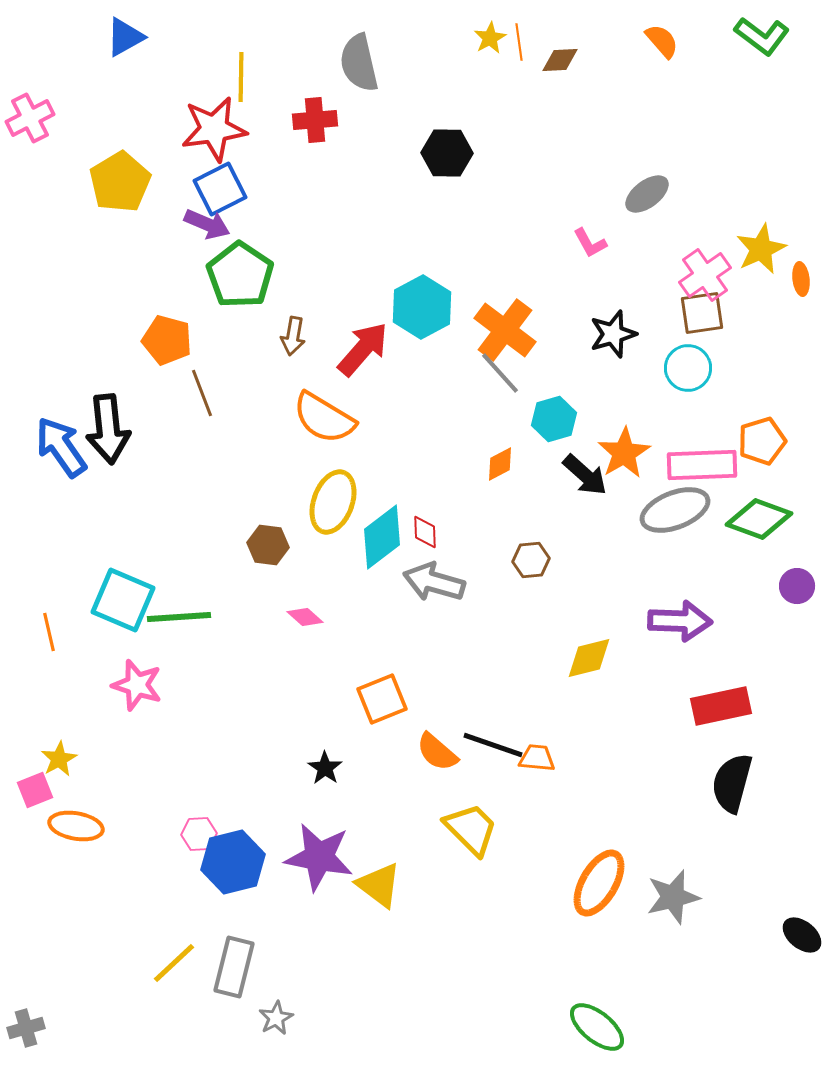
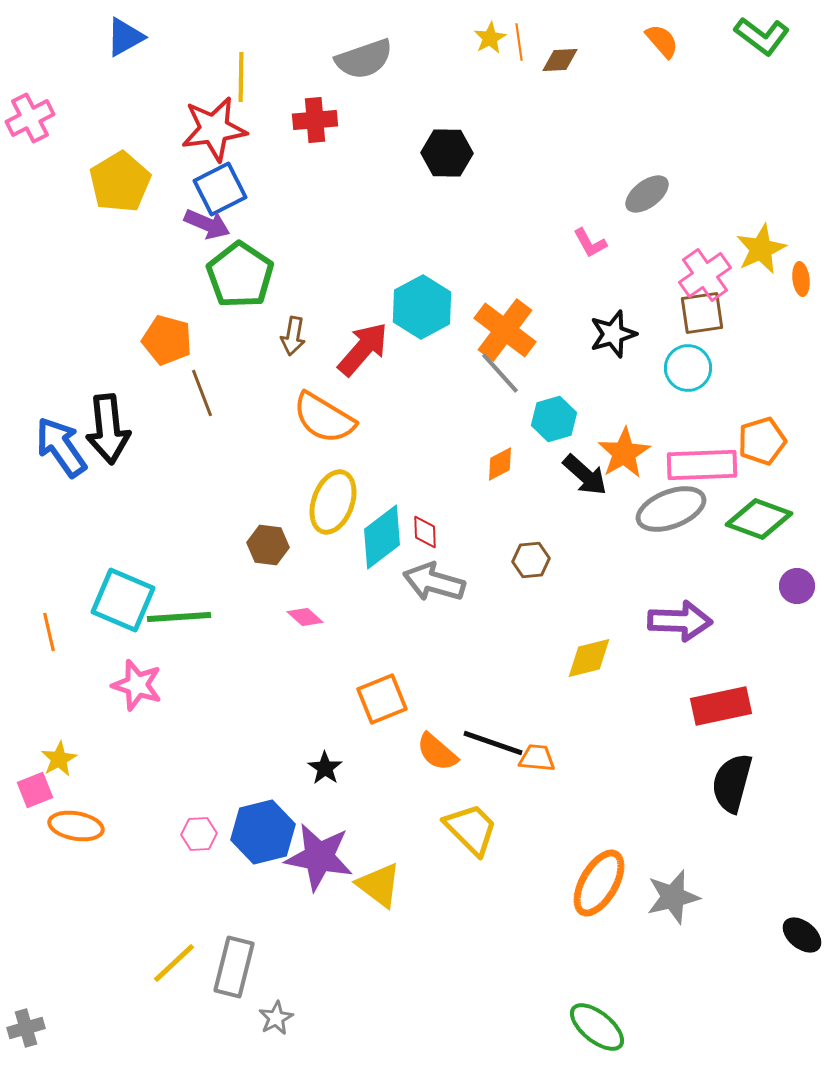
gray semicircle at (359, 63): moved 5 px right, 4 px up; rotated 96 degrees counterclockwise
gray ellipse at (675, 510): moved 4 px left, 1 px up
black line at (493, 745): moved 2 px up
blue hexagon at (233, 862): moved 30 px right, 30 px up
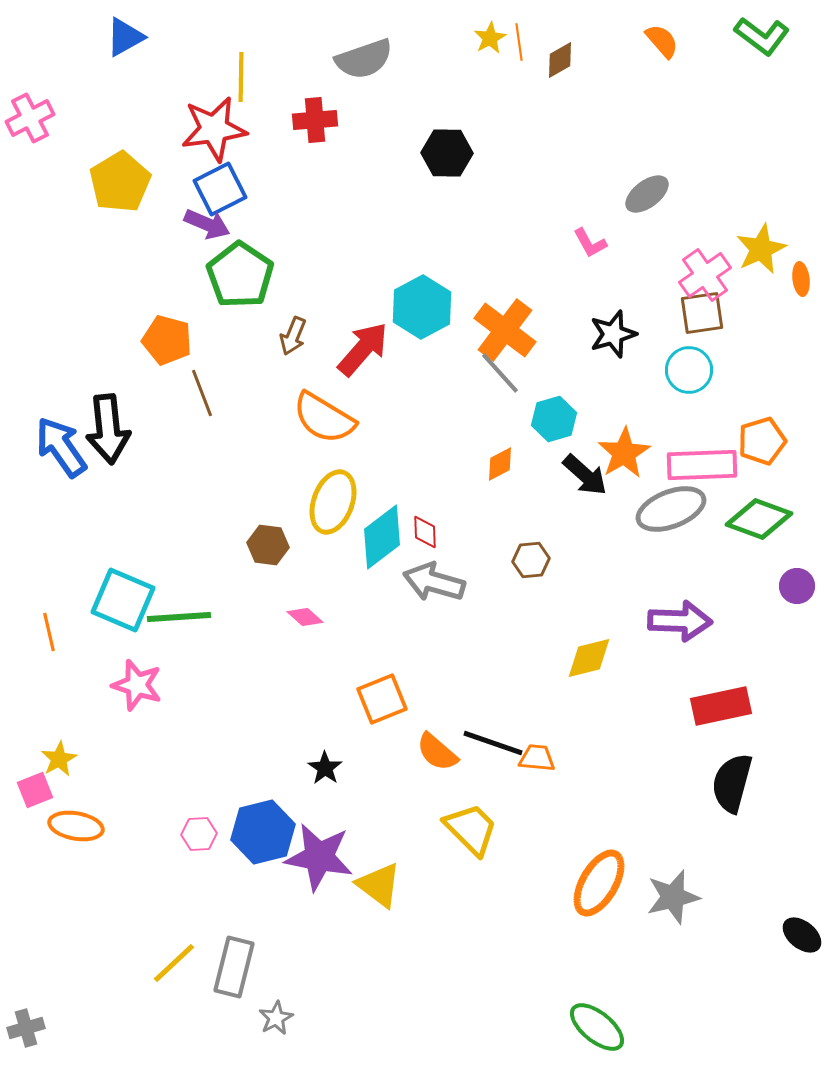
brown diamond at (560, 60): rotated 27 degrees counterclockwise
brown arrow at (293, 336): rotated 12 degrees clockwise
cyan circle at (688, 368): moved 1 px right, 2 px down
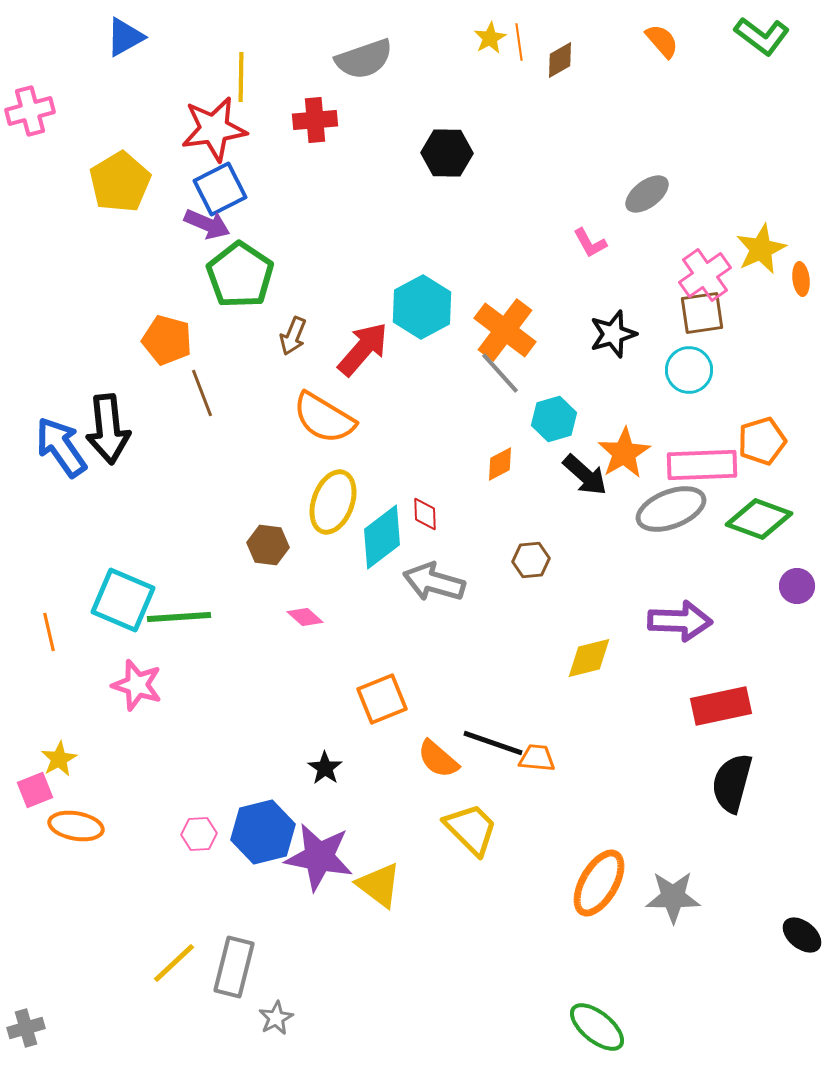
pink cross at (30, 118): moved 7 px up; rotated 12 degrees clockwise
red diamond at (425, 532): moved 18 px up
orange semicircle at (437, 752): moved 1 px right, 7 px down
gray star at (673, 897): rotated 14 degrees clockwise
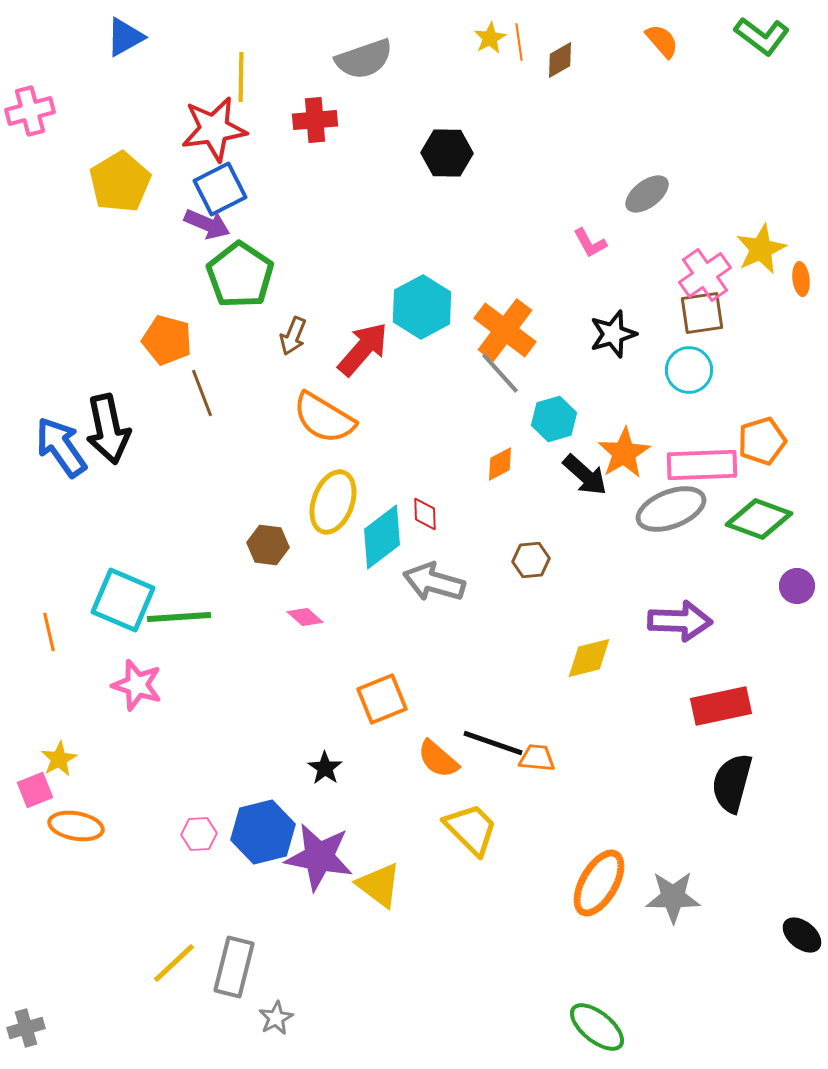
black arrow at (108, 429): rotated 6 degrees counterclockwise
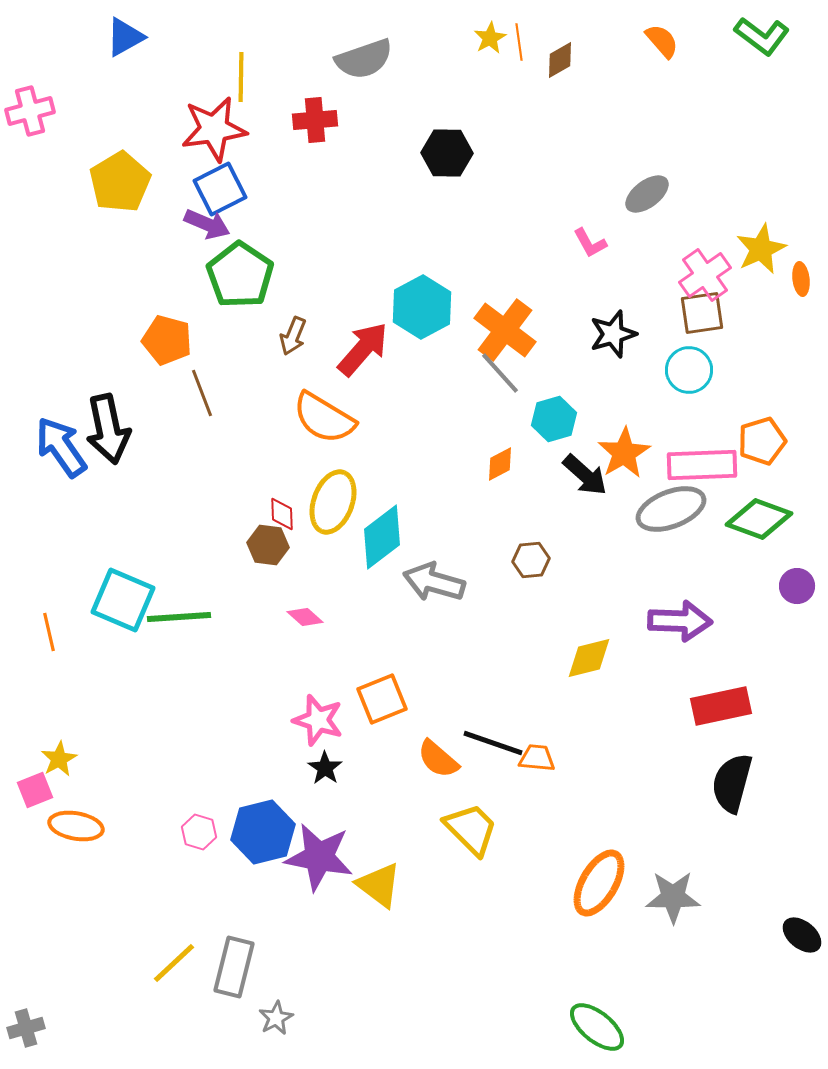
red diamond at (425, 514): moved 143 px left
pink star at (137, 685): moved 181 px right, 35 px down
pink hexagon at (199, 834): moved 2 px up; rotated 20 degrees clockwise
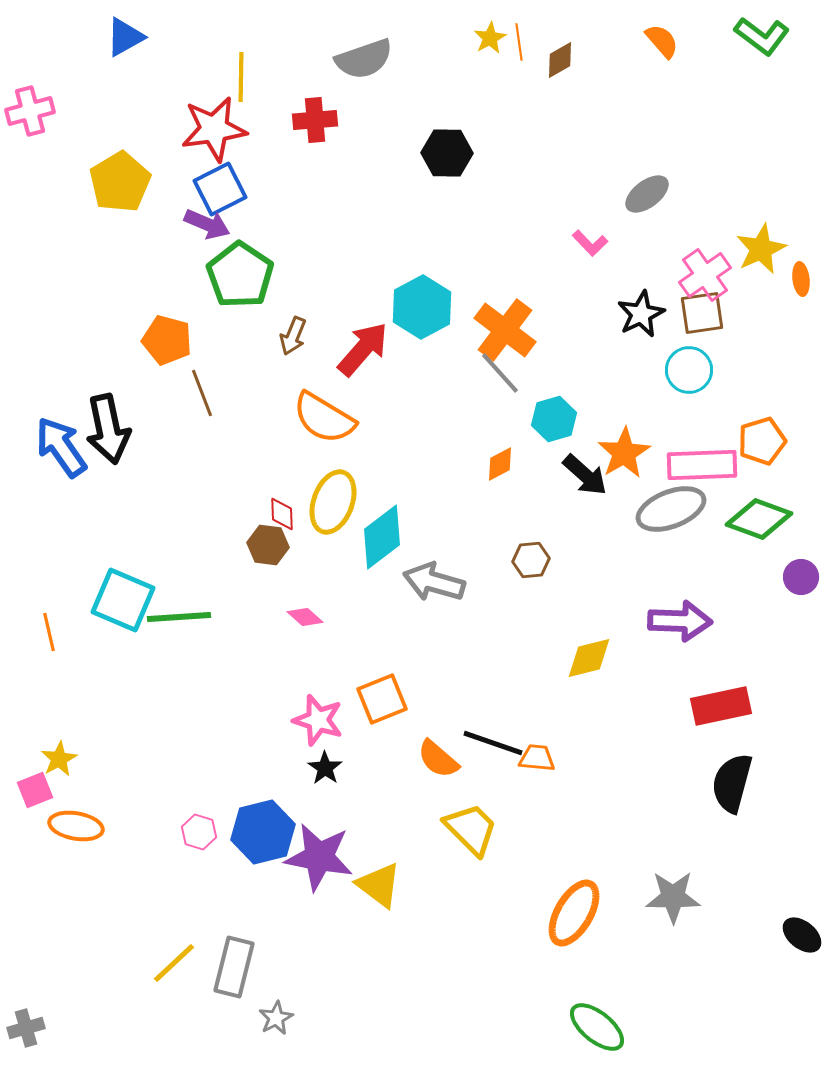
pink L-shape at (590, 243): rotated 15 degrees counterclockwise
black star at (613, 334): moved 28 px right, 20 px up; rotated 9 degrees counterclockwise
purple circle at (797, 586): moved 4 px right, 9 px up
orange ellipse at (599, 883): moved 25 px left, 30 px down
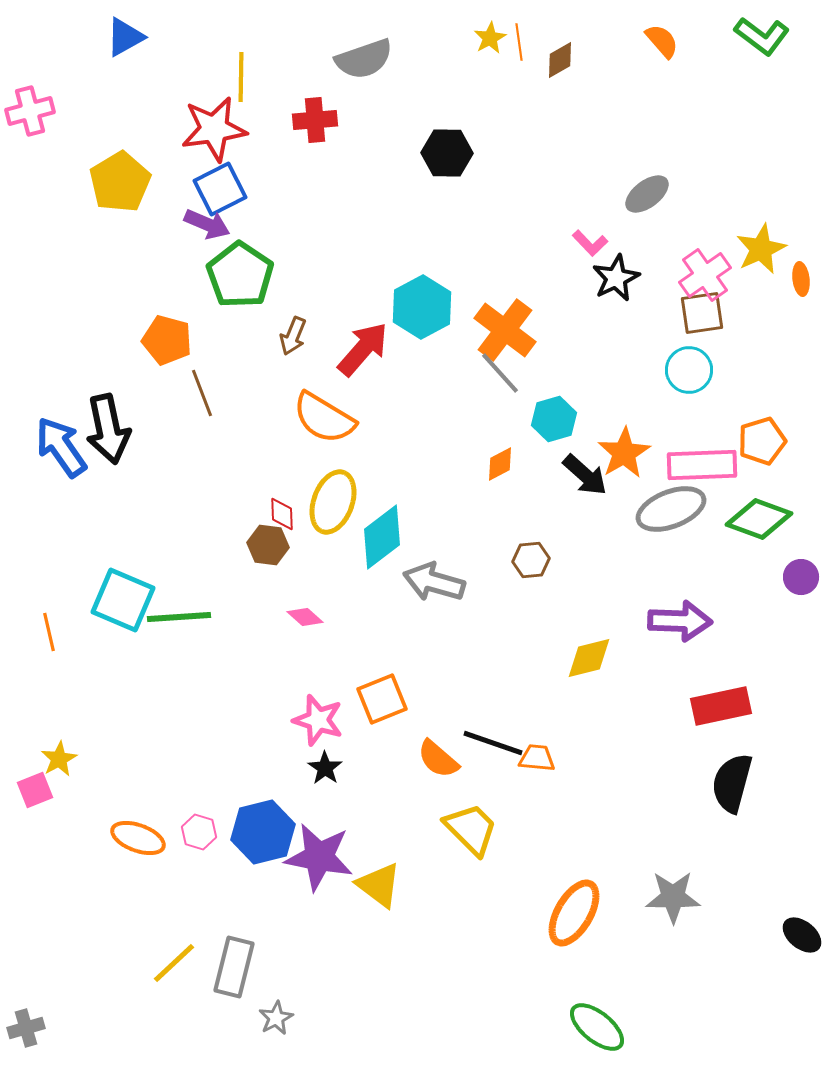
black star at (641, 314): moved 25 px left, 36 px up
orange ellipse at (76, 826): moved 62 px right, 12 px down; rotated 10 degrees clockwise
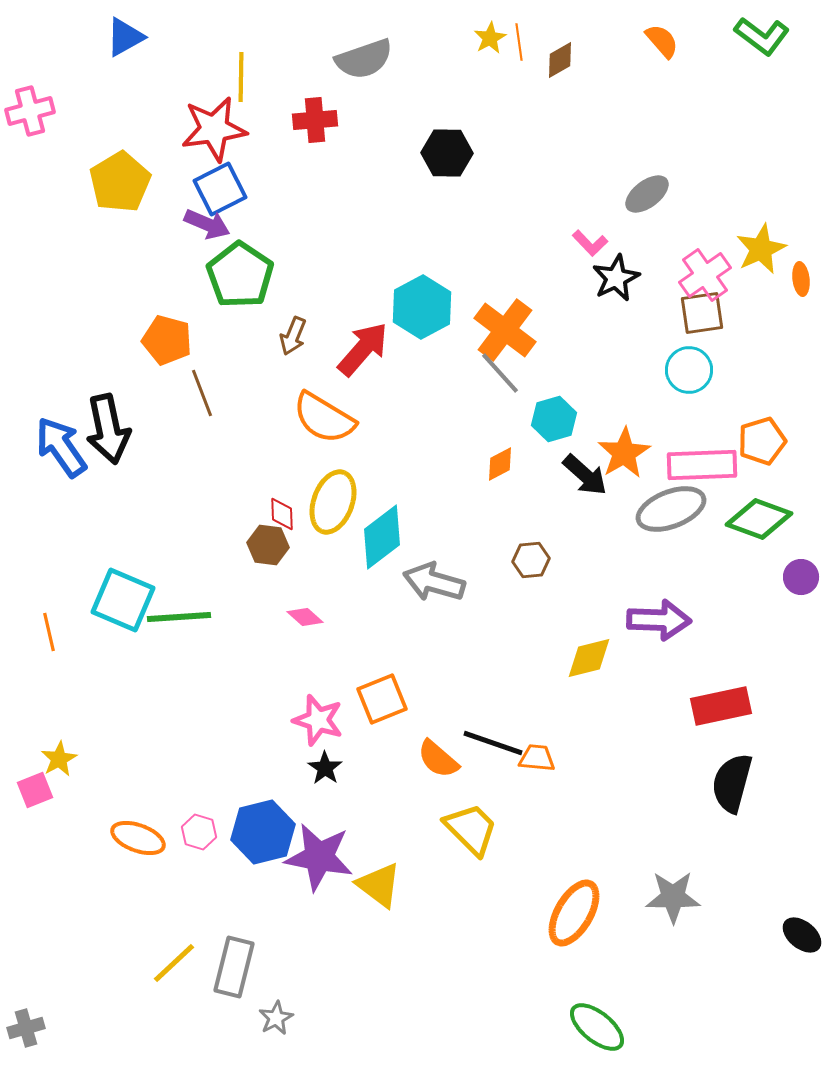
purple arrow at (680, 621): moved 21 px left, 1 px up
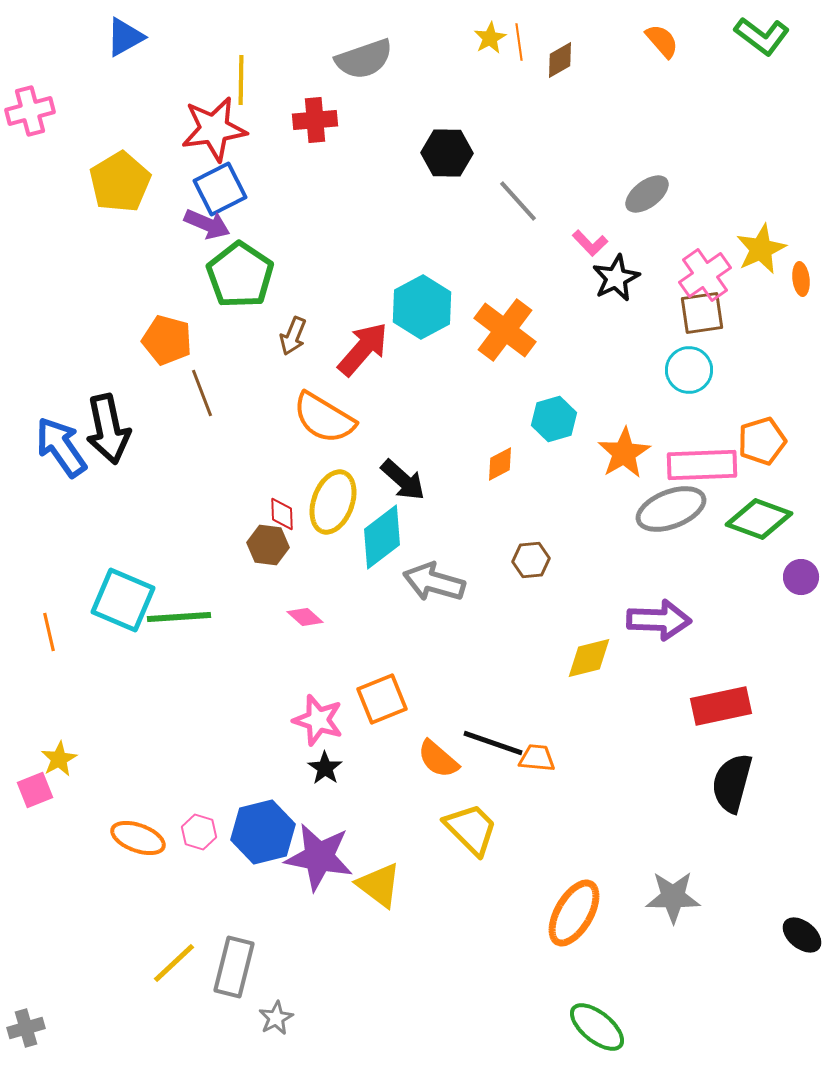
yellow line at (241, 77): moved 3 px down
gray line at (500, 373): moved 18 px right, 172 px up
black arrow at (585, 475): moved 182 px left, 5 px down
